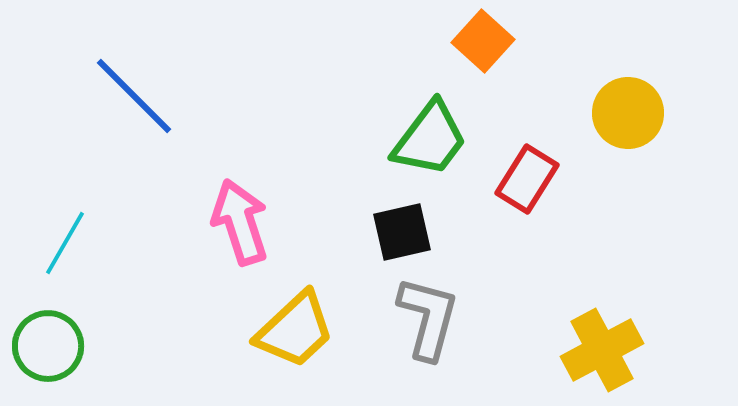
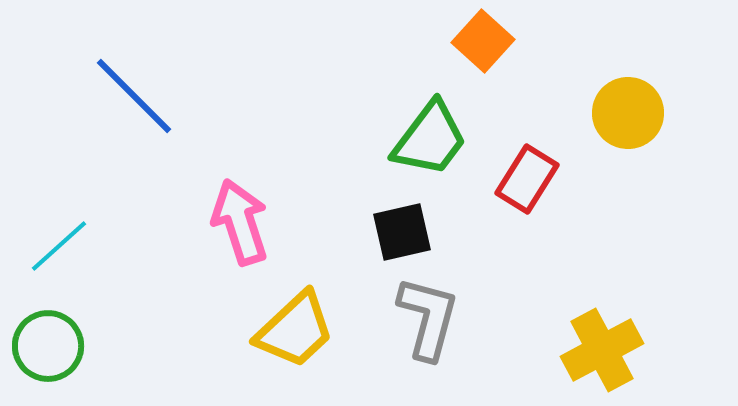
cyan line: moved 6 px left, 3 px down; rotated 18 degrees clockwise
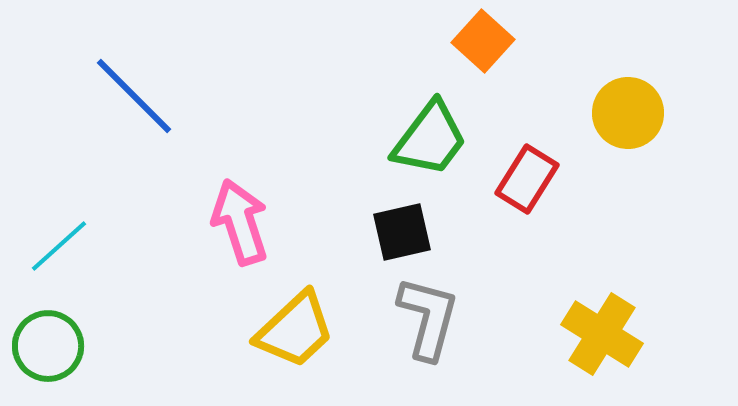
yellow cross: moved 16 px up; rotated 30 degrees counterclockwise
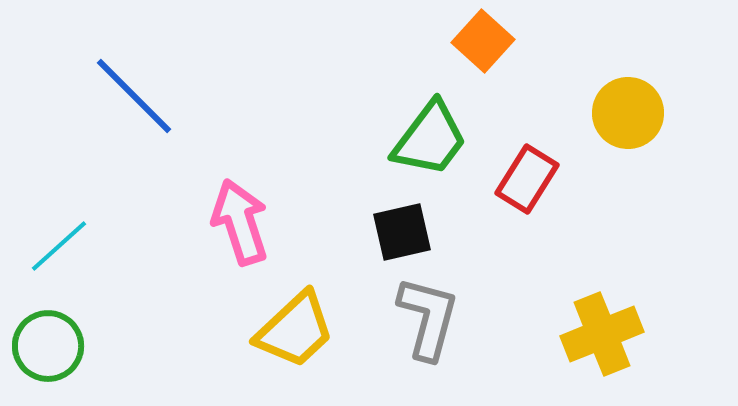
yellow cross: rotated 36 degrees clockwise
